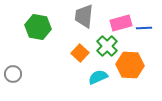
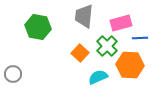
blue line: moved 4 px left, 10 px down
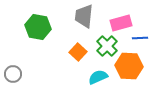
orange square: moved 2 px left, 1 px up
orange hexagon: moved 1 px left, 1 px down
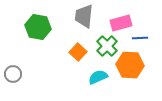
orange hexagon: moved 1 px right, 1 px up
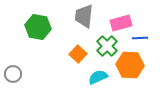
orange square: moved 2 px down
